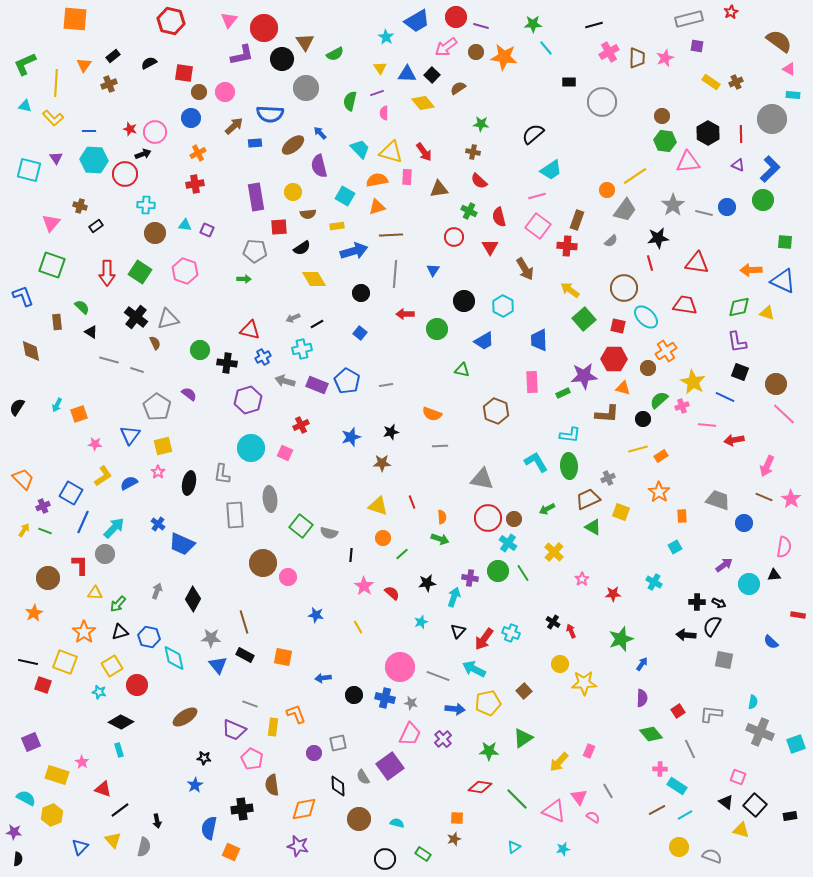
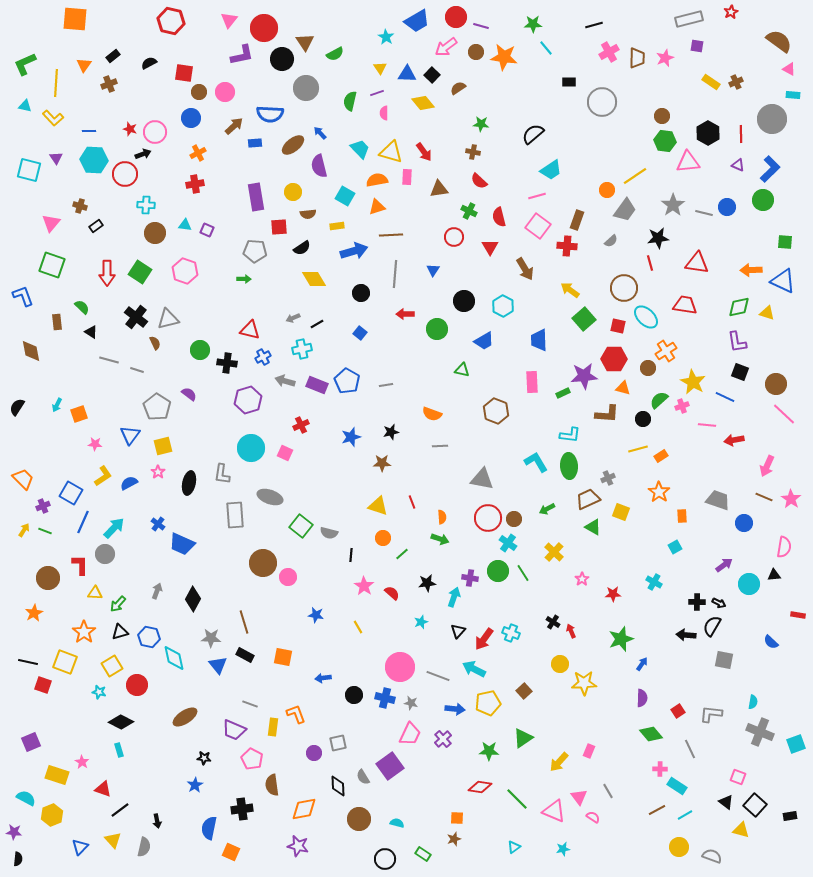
gray ellipse at (270, 499): moved 2 px up; rotated 65 degrees counterclockwise
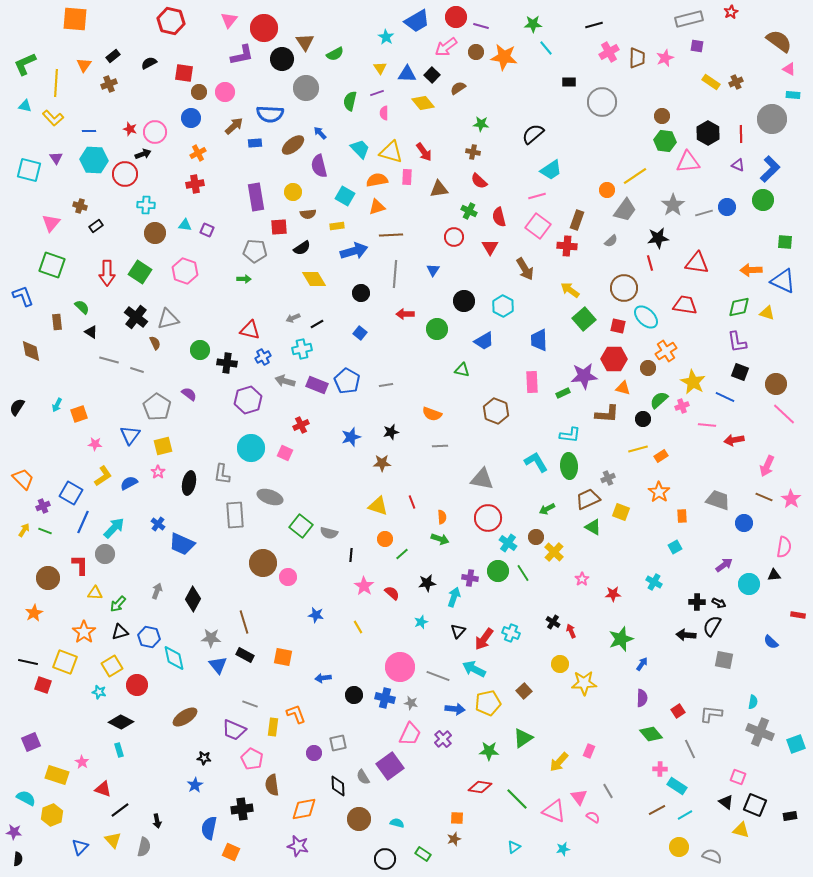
gray line at (704, 213): rotated 30 degrees counterclockwise
brown circle at (514, 519): moved 22 px right, 18 px down
orange circle at (383, 538): moved 2 px right, 1 px down
black square at (755, 805): rotated 20 degrees counterclockwise
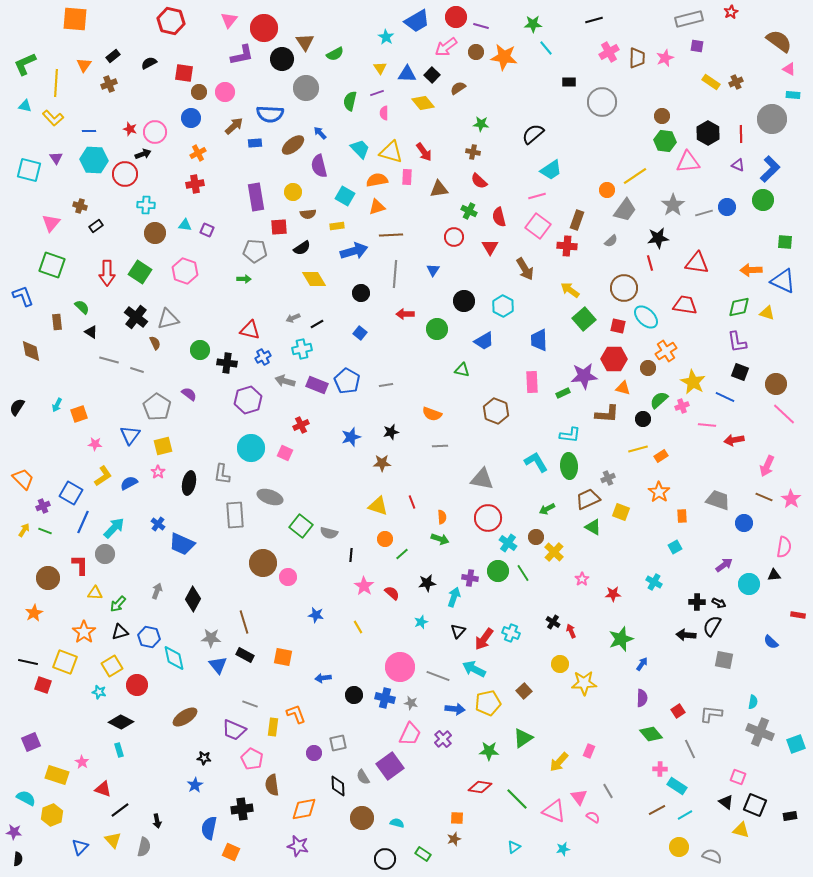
black line at (594, 25): moved 5 px up
brown circle at (359, 819): moved 3 px right, 1 px up
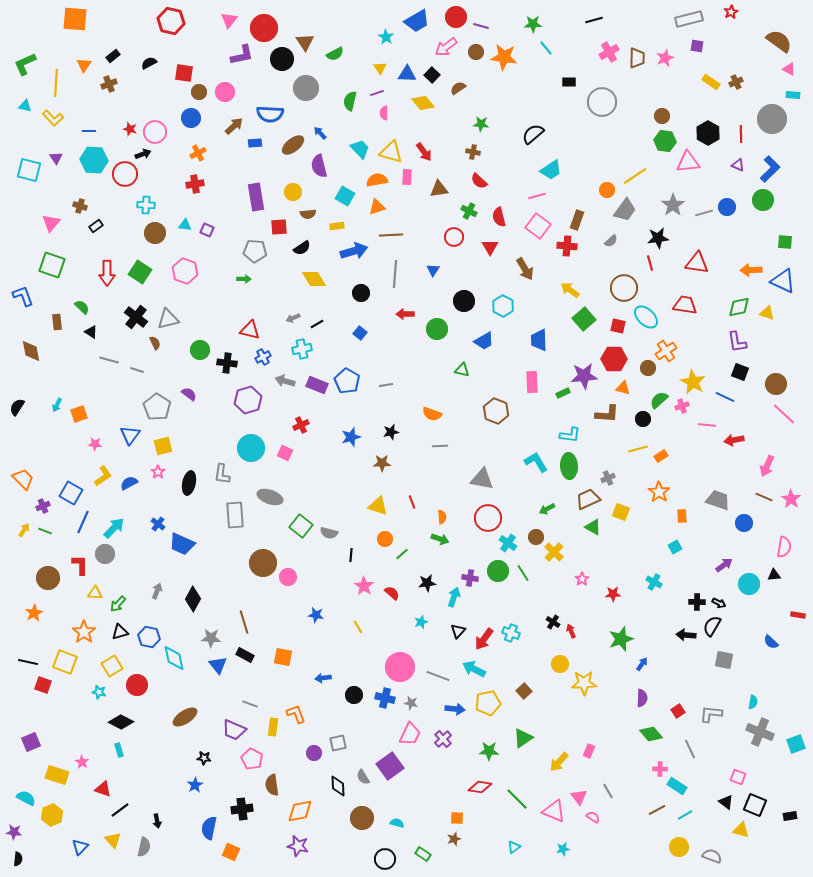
orange diamond at (304, 809): moved 4 px left, 2 px down
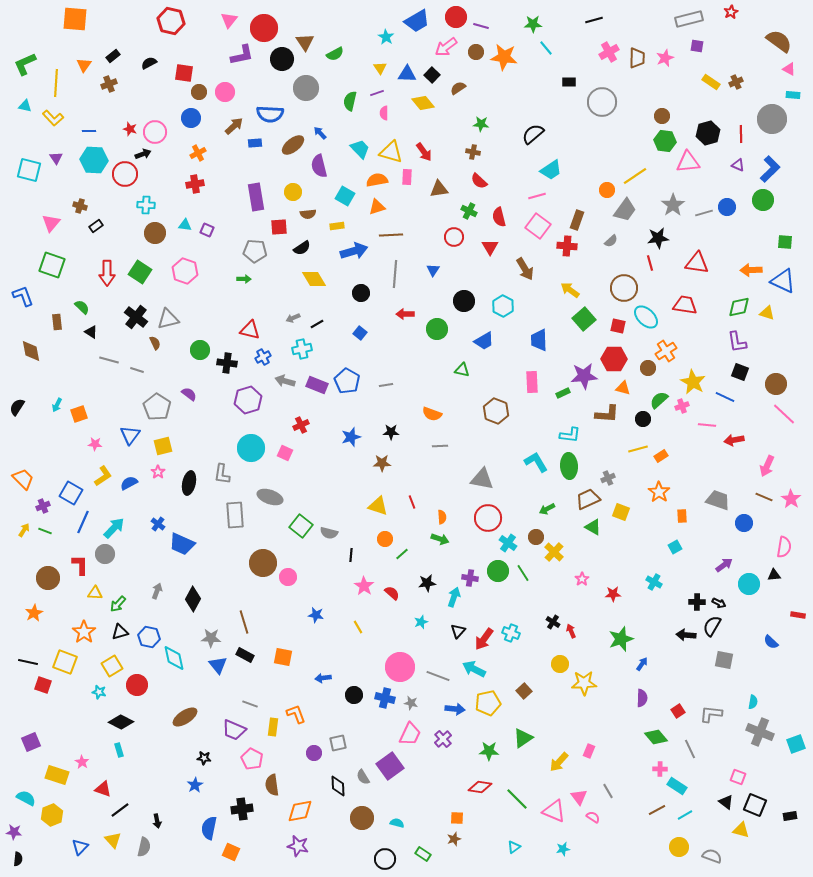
black hexagon at (708, 133): rotated 15 degrees clockwise
black star at (391, 432): rotated 14 degrees clockwise
green diamond at (651, 734): moved 5 px right, 3 px down
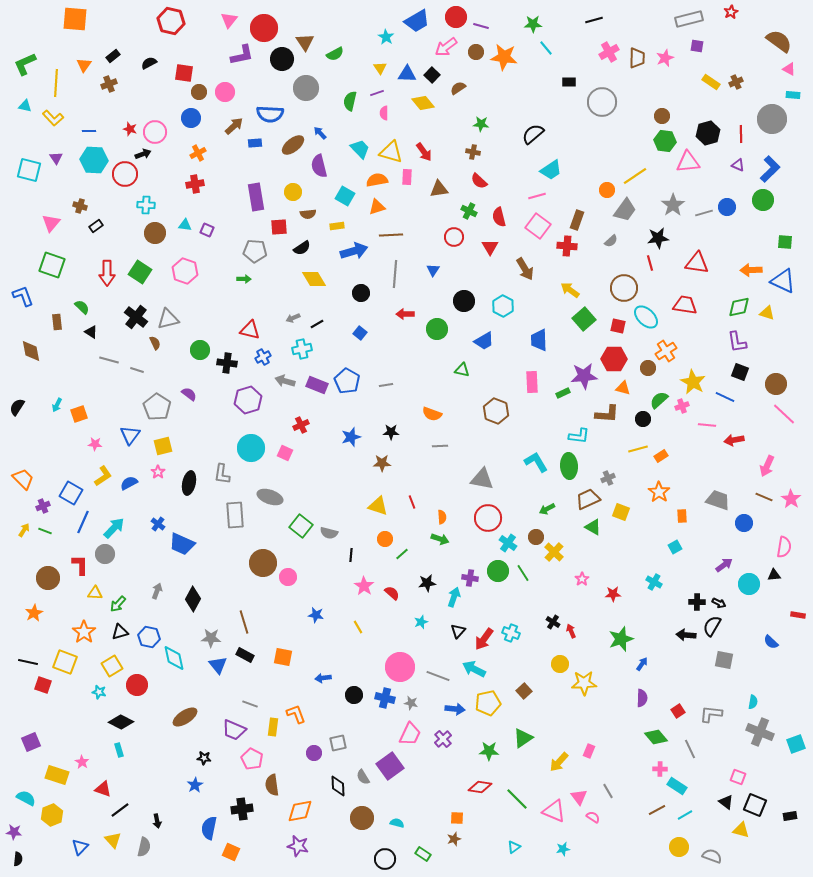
cyan L-shape at (570, 435): moved 9 px right, 1 px down
